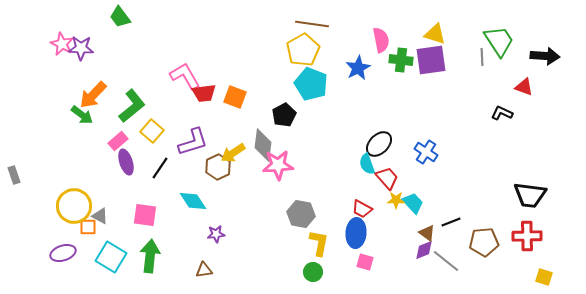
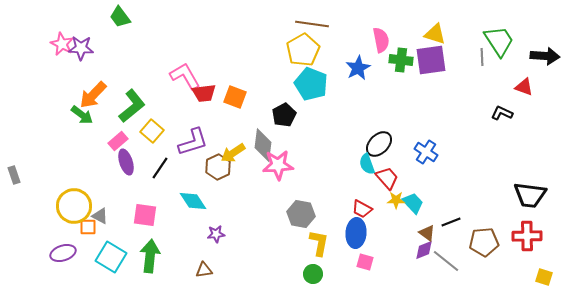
green circle at (313, 272): moved 2 px down
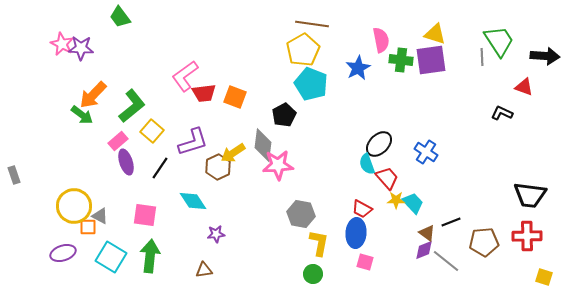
pink L-shape at (185, 76): rotated 96 degrees counterclockwise
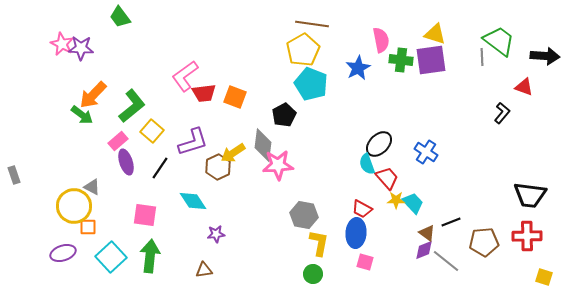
green trapezoid at (499, 41): rotated 20 degrees counterclockwise
black L-shape at (502, 113): rotated 105 degrees clockwise
gray hexagon at (301, 214): moved 3 px right, 1 px down
gray triangle at (100, 216): moved 8 px left, 29 px up
cyan square at (111, 257): rotated 16 degrees clockwise
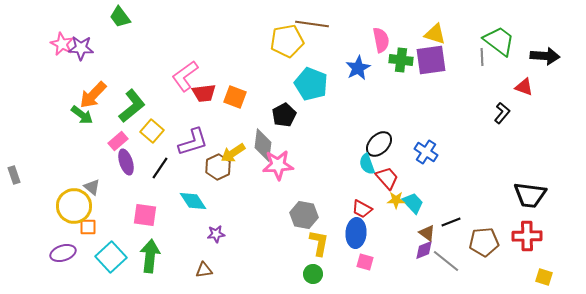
yellow pentagon at (303, 50): moved 16 px left, 9 px up; rotated 20 degrees clockwise
gray triangle at (92, 187): rotated 12 degrees clockwise
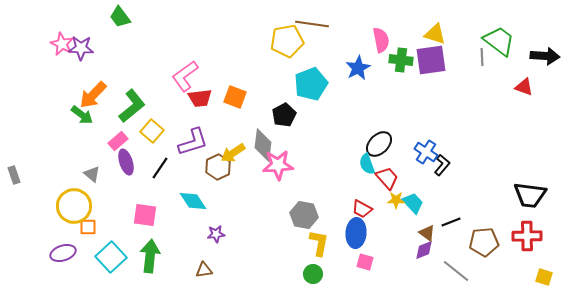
cyan pentagon at (311, 84): rotated 28 degrees clockwise
red trapezoid at (204, 93): moved 4 px left, 5 px down
black L-shape at (502, 113): moved 60 px left, 52 px down
gray triangle at (92, 187): moved 13 px up
gray line at (446, 261): moved 10 px right, 10 px down
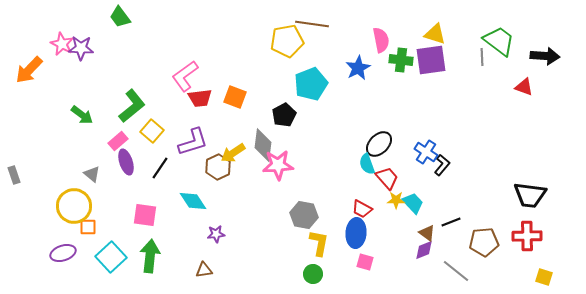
orange arrow at (93, 95): moved 64 px left, 25 px up
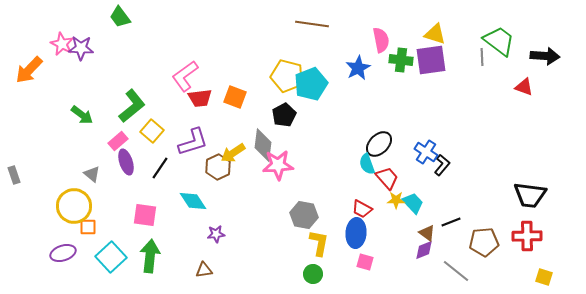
yellow pentagon at (287, 41): moved 35 px down; rotated 24 degrees clockwise
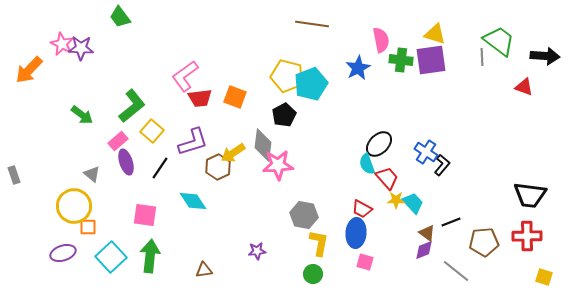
purple star at (216, 234): moved 41 px right, 17 px down
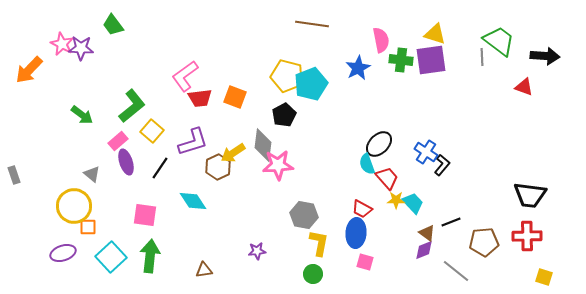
green trapezoid at (120, 17): moved 7 px left, 8 px down
